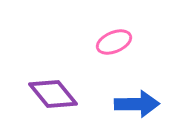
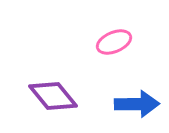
purple diamond: moved 2 px down
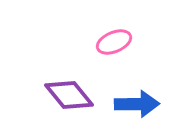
purple diamond: moved 16 px right, 1 px up
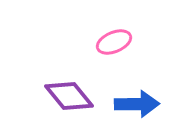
purple diamond: moved 1 px down
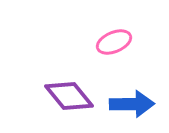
blue arrow: moved 5 px left
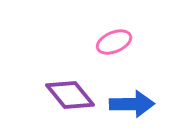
purple diamond: moved 1 px right, 1 px up
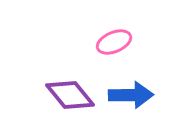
blue arrow: moved 1 px left, 9 px up
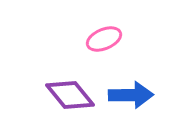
pink ellipse: moved 10 px left, 3 px up
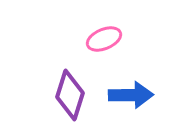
purple diamond: rotated 57 degrees clockwise
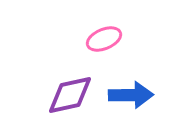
purple diamond: rotated 60 degrees clockwise
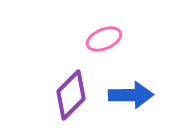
purple diamond: moved 1 px right; rotated 33 degrees counterclockwise
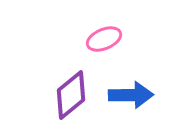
purple diamond: rotated 6 degrees clockwise
